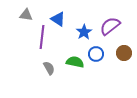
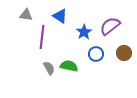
blue triangle: moved 2 px right, 3 px up
green semicircle: moved 6 px left, 4 px down
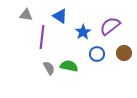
blue star: moved 1 px left
blue circle: moved 1 px right
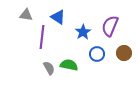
blue triangle: moved 2 px left, 1 px down
purple semicircle: rotated 30 degrees counterclockwise
green semicircle: moved 1 px up
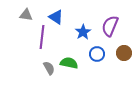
blue triangle: moved 2 px left
green semicircle: moved 2 px up
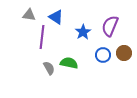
gray triangle: moved 3 px right
blue circle: moved 6 px right, 1 px down
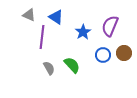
gray triangle: rotated 16 degrees clockwise
green semicircle: moved 3 px right, 2 px down; rotated 36 degrees clockwise
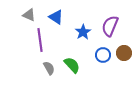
purple line: moved 2 px left, 3 px down; rotated 15 degrees counterclockwise
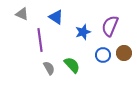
gray triangle: moved 7 px left, 1 px up
blue star: rotated 14 degrees clockwise
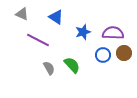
purple semicircle: moved 3 px right, 7 px down; rotated 70 degrees clockwise
purple line: moved 2 px left; rotated 55 degrees counterclockwise
